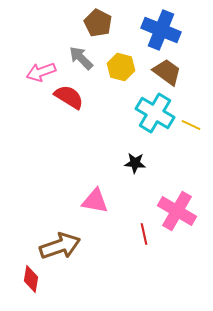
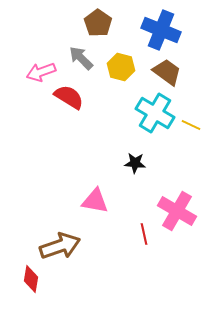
brown pentagon: rotated 8 degrees clockwise
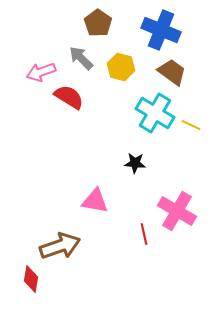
brown trapezoid: moved 5 px right
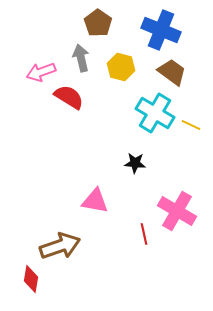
gray arrow: rotated 32 degrees clockwise
